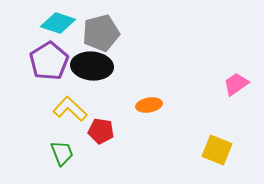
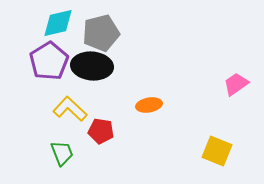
cyan diamond: rotated 32 degrees counterclockwise
yellow square: moved 1 px down
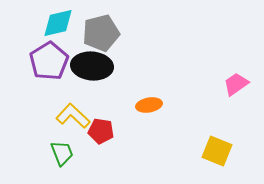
yellow L-shape: moved 3 px right, 7 px down
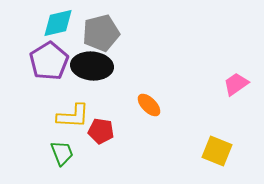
orange ellipse: rotated 55 degrees clockwise
yellow L-shape: rotated 140 degrees clockwise
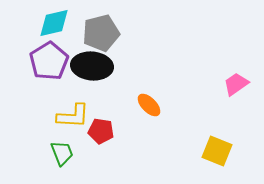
cyan diamond: moved 4 px left
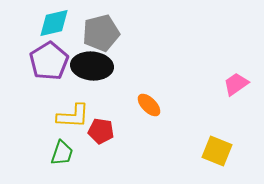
green trapezoid: rotated 40 degrees clockwise
